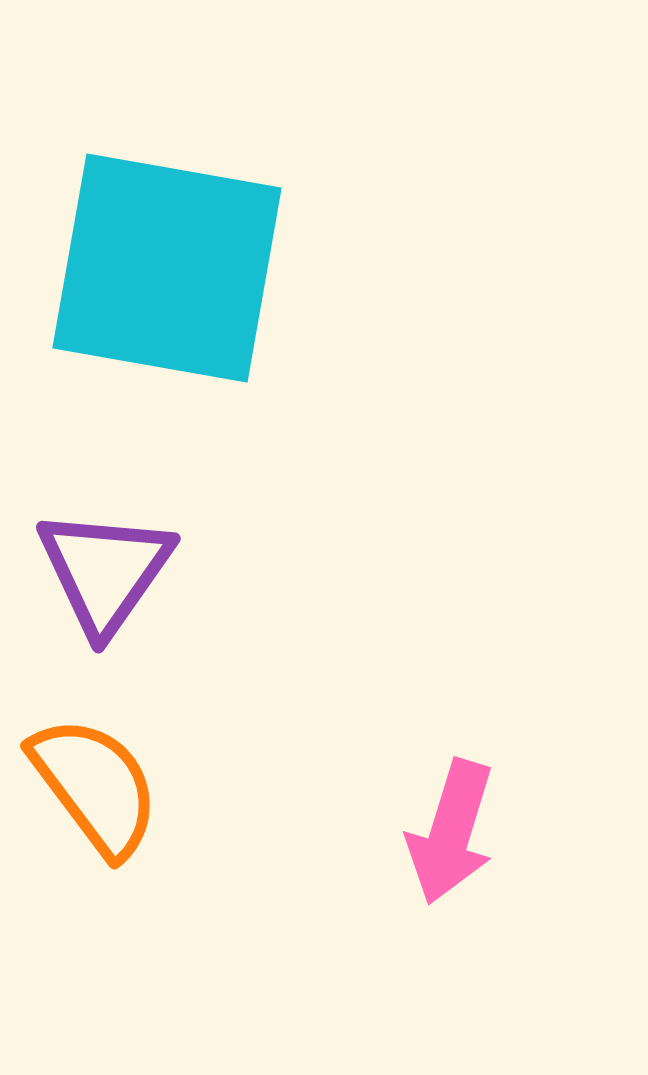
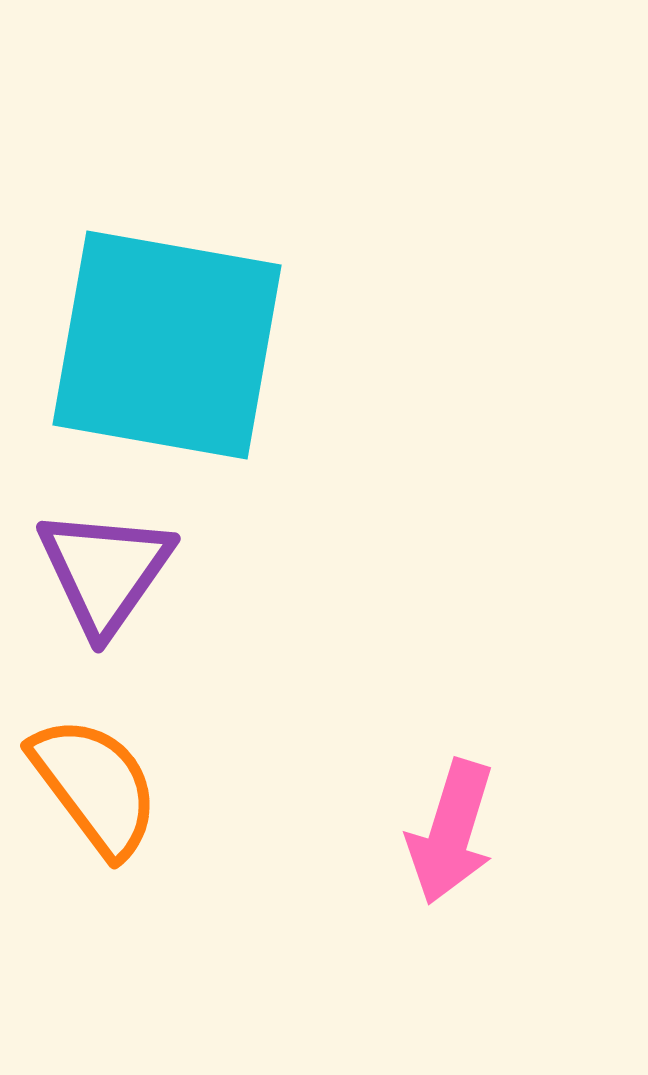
cyan square: moved 77 px down
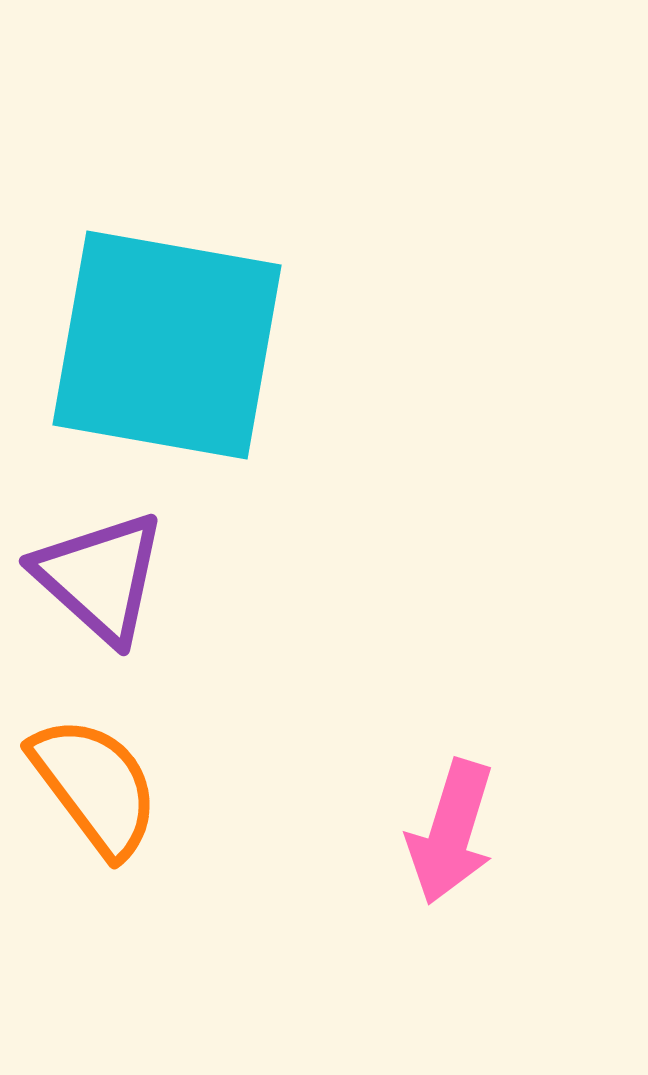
purple triangle: moved 5 px left, 6 px down; rotated 23 degrees counterclockwise
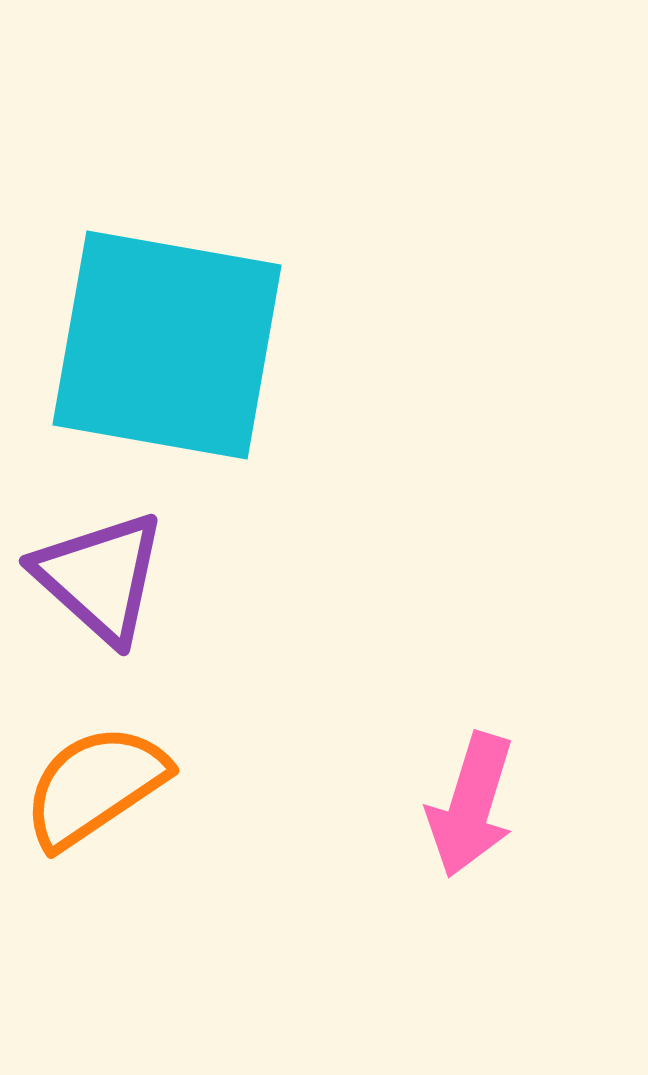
orange semicircle: rotated 87 degrees counterclockwise
pink arrow: moved 20 px right, 27 px up
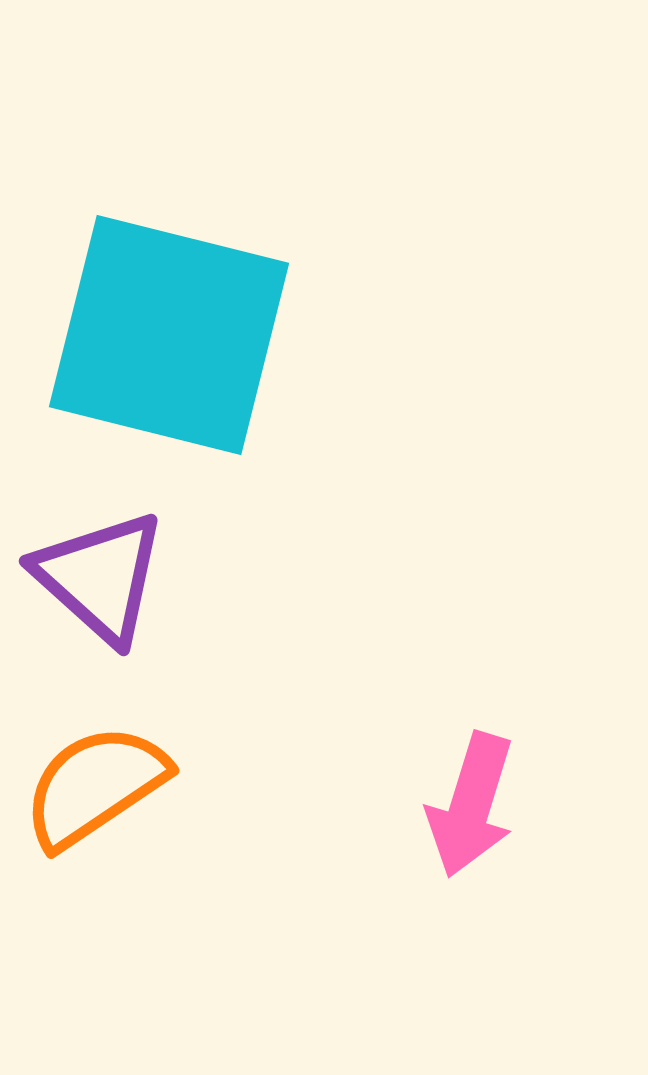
cyan square: moved 2 px right, 10 px up; rotated 4 degrees clockwise
